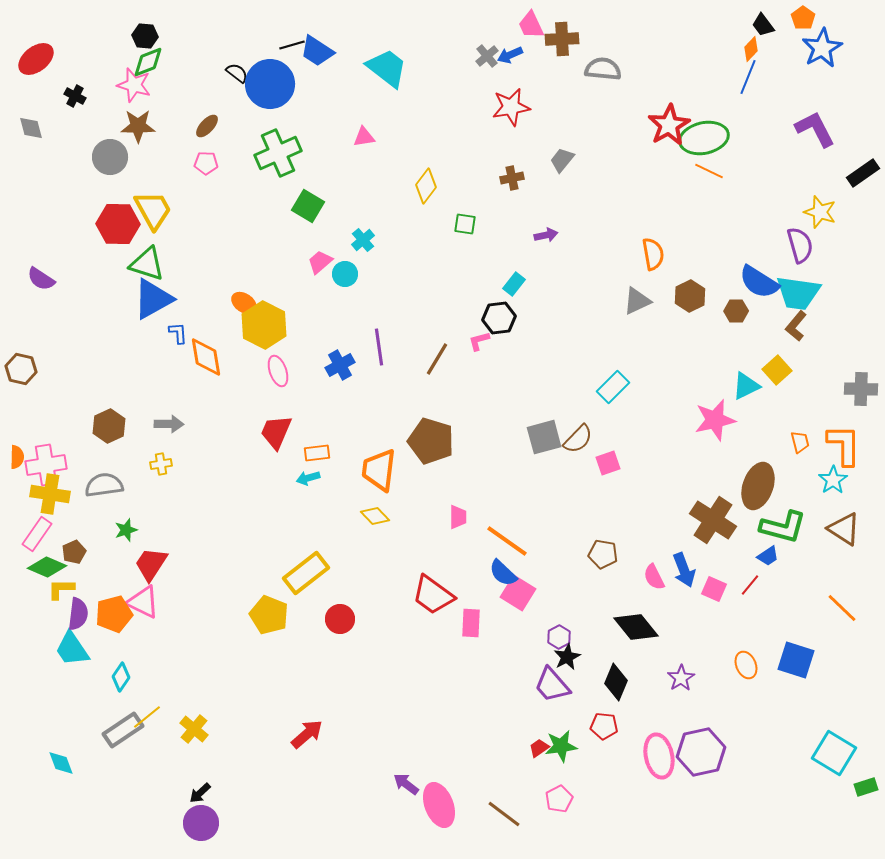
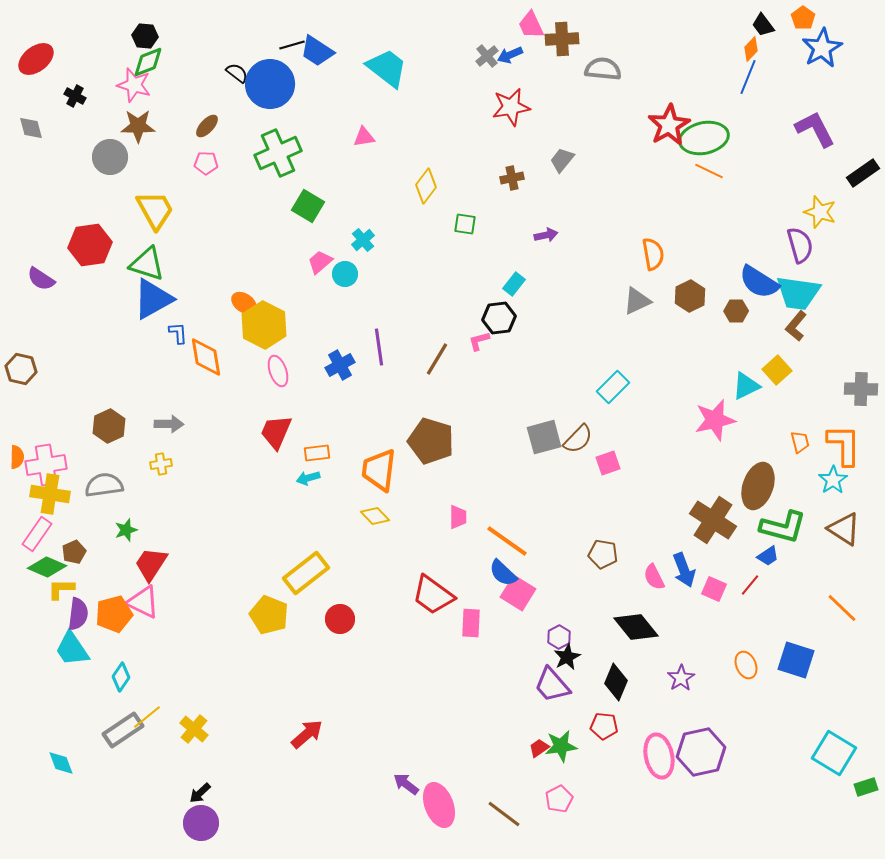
yellow trapezoid at (153, 210): moved 2 px right
red hexagon at (118, 224): moved 28 px left, 21 px down; rotated 9 degrees counterclockwise
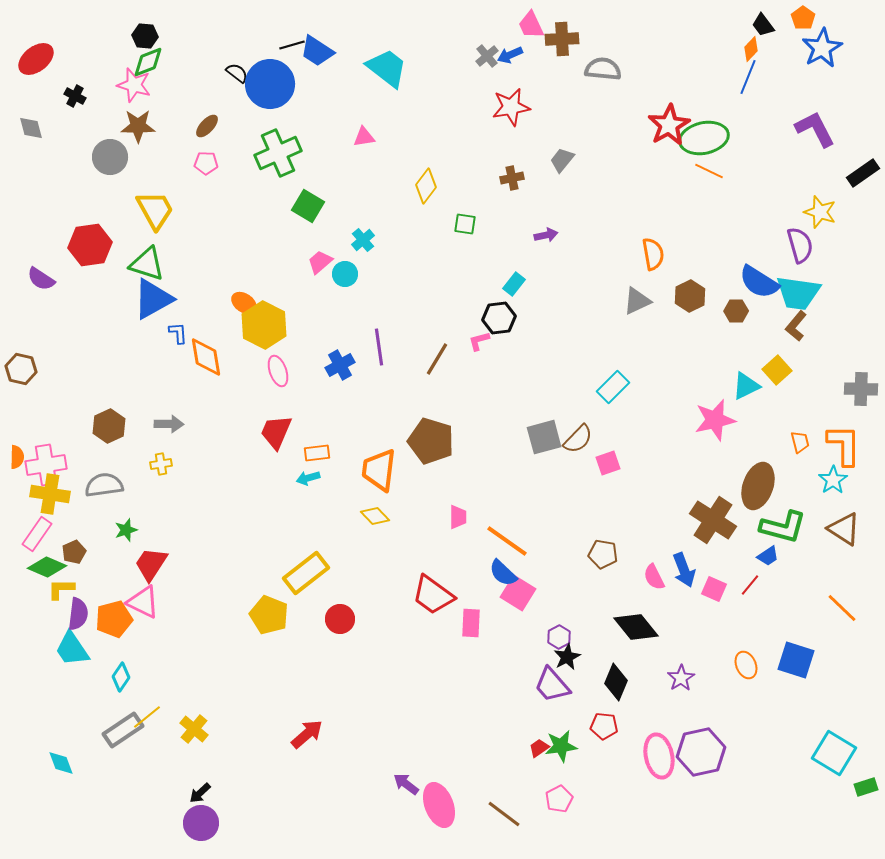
orange pentagon at (114, 614): moved 5 px down
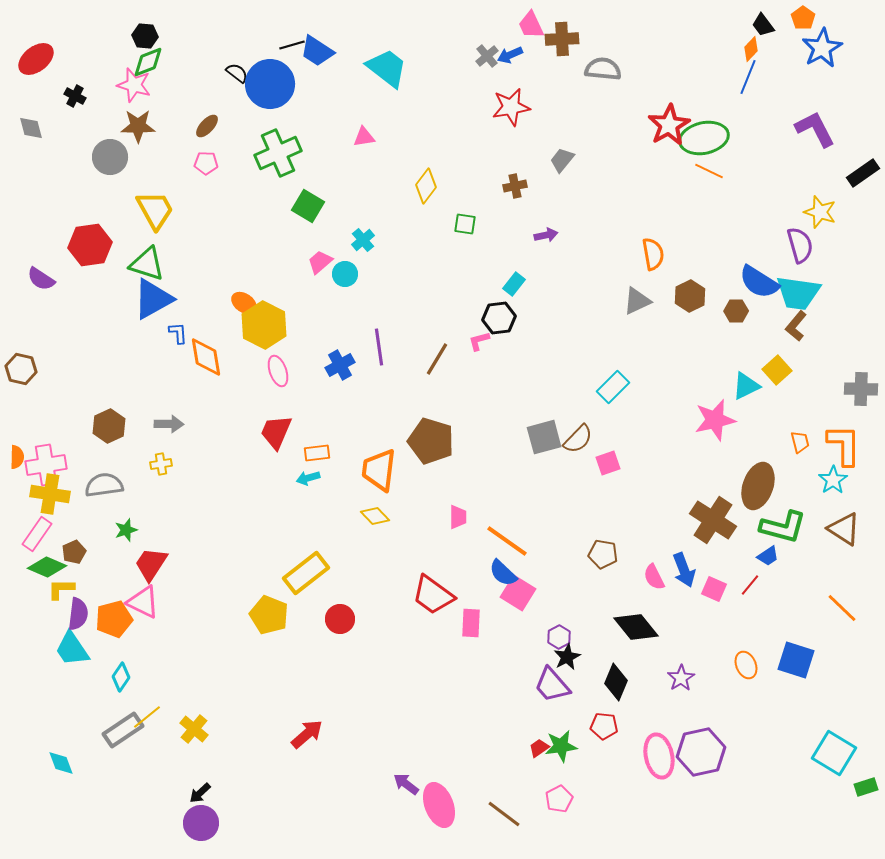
brown cross at (512, 178): moved 3 px right, 8 px down
